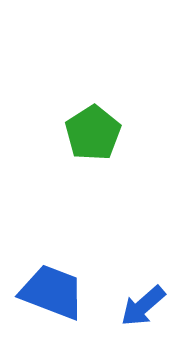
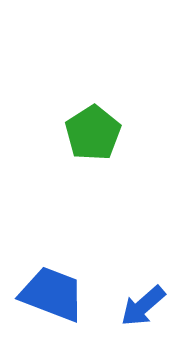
blue trapezoid: moved 2 px down
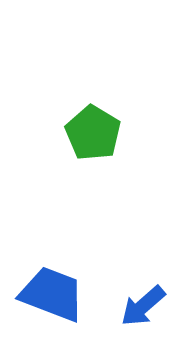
green pentagon: rotated 8 degrees counterclockwise
